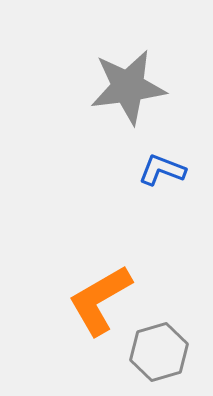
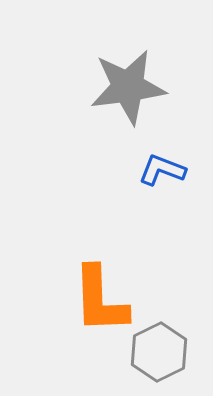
orange L-shape: rotated 62 degrees counterclockwise
gray hexagon: rotated 10 degrees counterclockwise
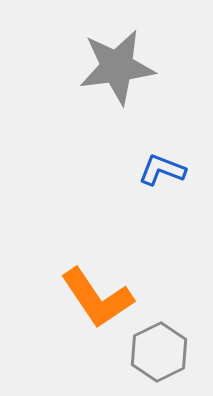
gray star: moved 11 px left, 20 px up
orange L-shape: moved 3 px left, 2 px up; rotated 32 degrees counterclockwise
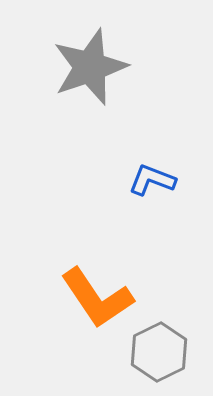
gray star: moved 27 px left; rotated 12 degrees counterclockwise
blue L-shape: moved 10 px left, 10 px down
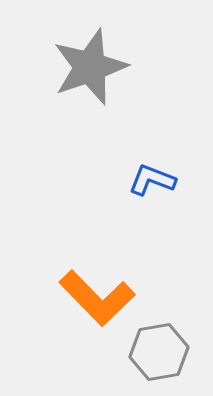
orange L-shape: rotated 10 degrees counterclockwise
gray hexagon: rotated 16 degrees clockwise
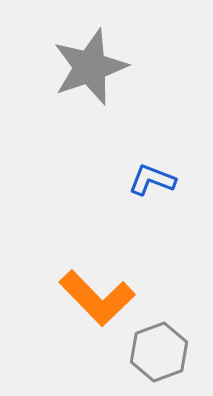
gray hexagon: rotated 10 degrees counterclockwise
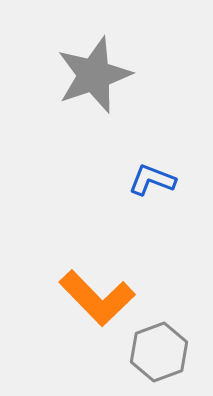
gray star: moved 4 px right, 8 px down
